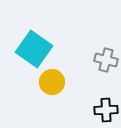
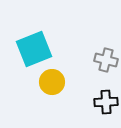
cyan square: rotated 33 degrees clockwise
black cross: moved 8 px up
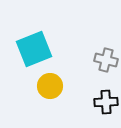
yellow circle: moved 2 px left, 4 px down
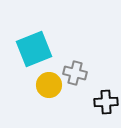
gray cross: moved 31 px left, 13 px down
yellow circle: moved 1 px left, 1 px up
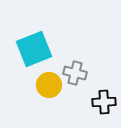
black cross: moved 2 px left
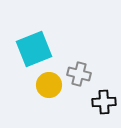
gray cross: moved 4 px right, 1 px down
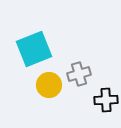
gray cross: rotated 30 degrees counterclockwise
black cross: moved 2 px right, 2 px up
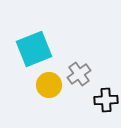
gray cross: rotated 20 degrees counterclockwise
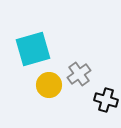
cyan square: moved 1 px left; rotated 6 degrees clockwise
black cross: rotated 20 degrees clockwise
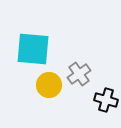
cyan square: rotated 21 degrees clockwise
